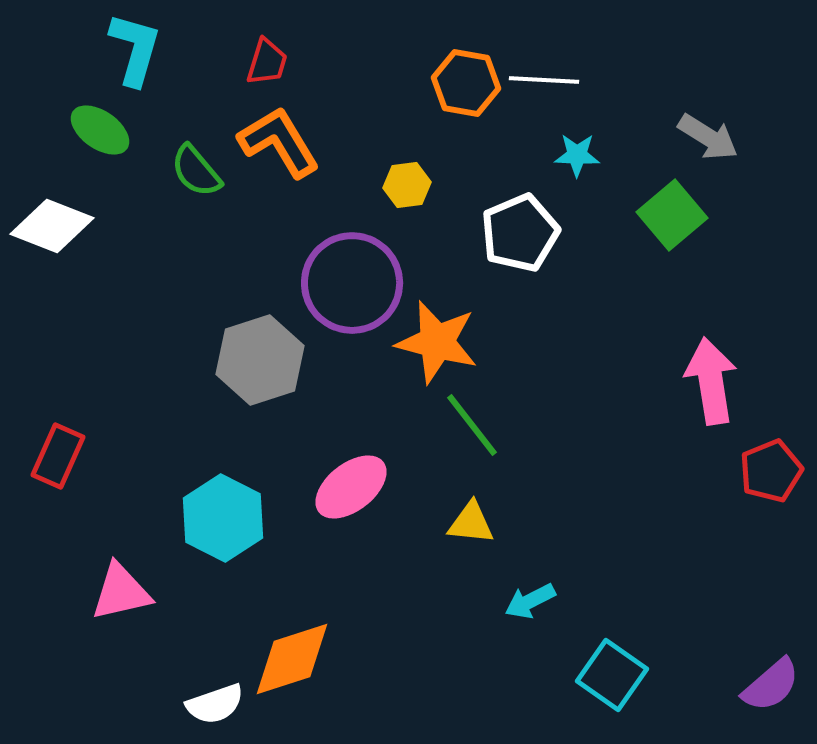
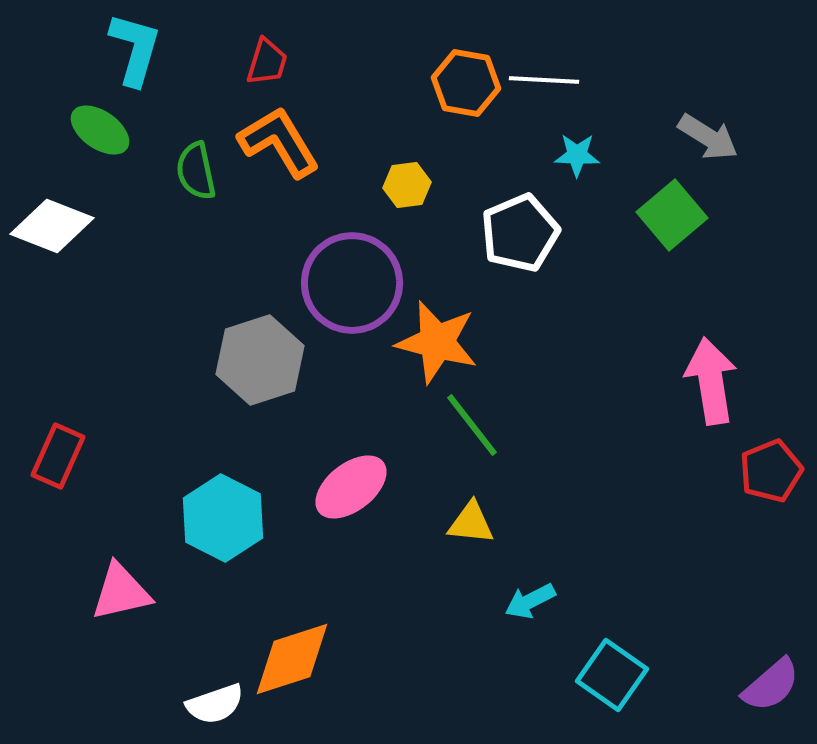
green semicircle: rotated 28 degrees clockwise
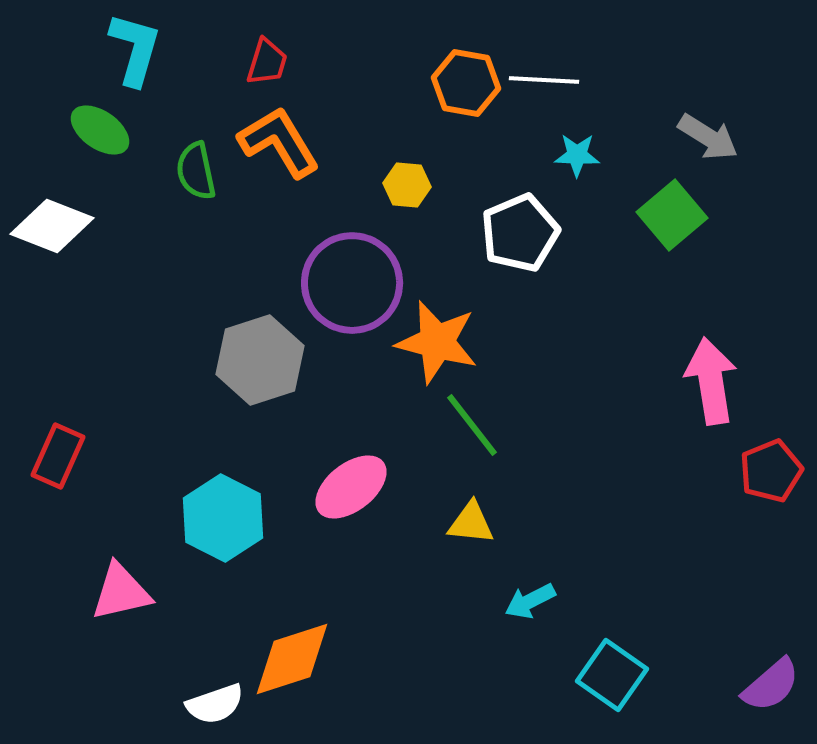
yellow hexagon: rotated 12 degrees clockwise
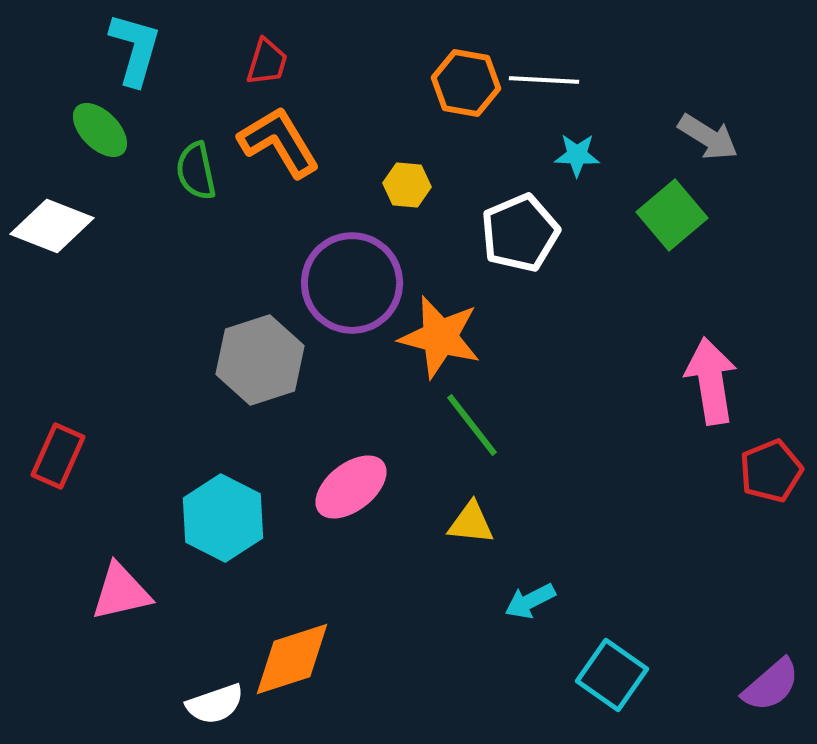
green ellipse: rotated 10 degrees clockwise
orange star: moved 3 px right, 5 px up
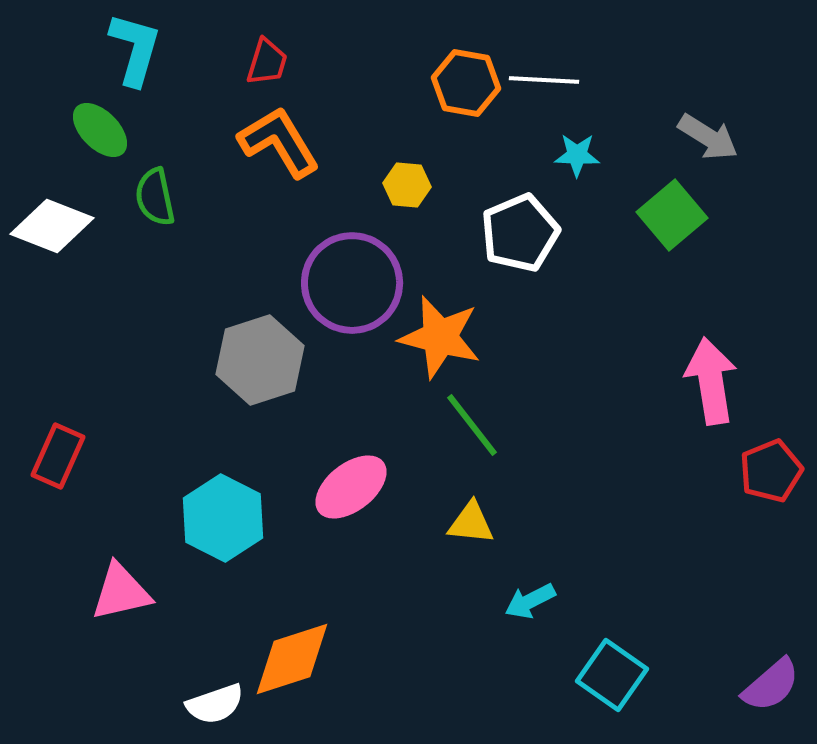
green semicircle: moved 41 px left, 26 px down
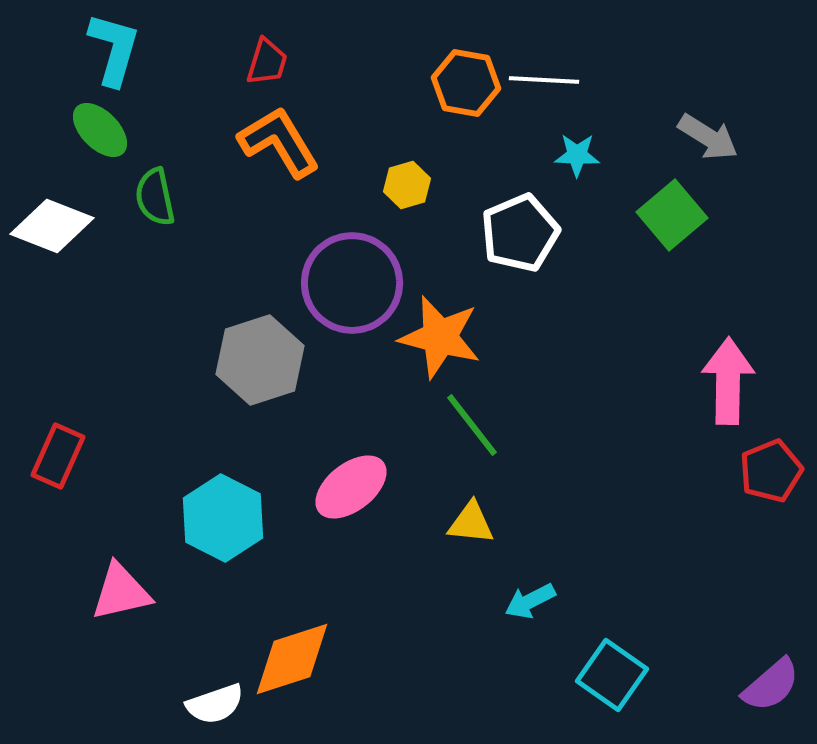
cyan L-shape: moved 21 px left
yellow hexagon: rotated 21 degrees counterclockwise
pink arrow: moved 17 px right; rotated 10 degrees clockwise
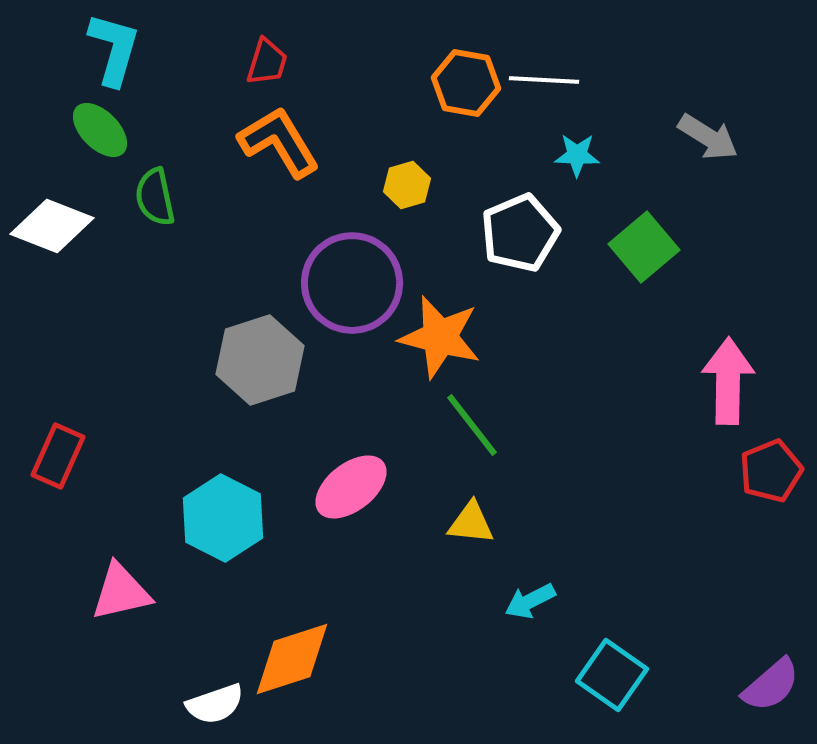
green square: moved 28 px left, 32 px down
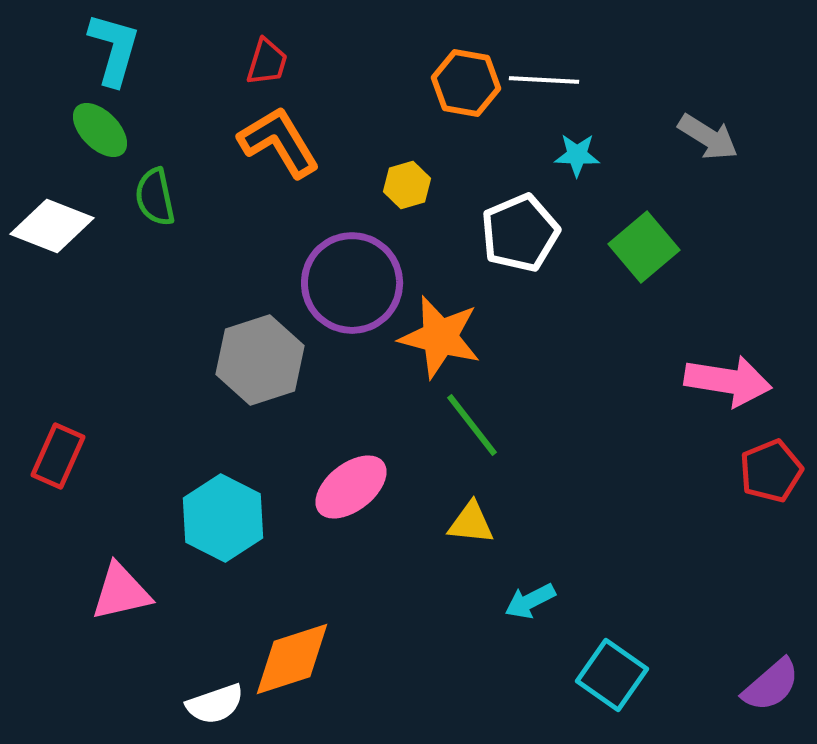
pink arrow: rotated 98 degrees clockwise
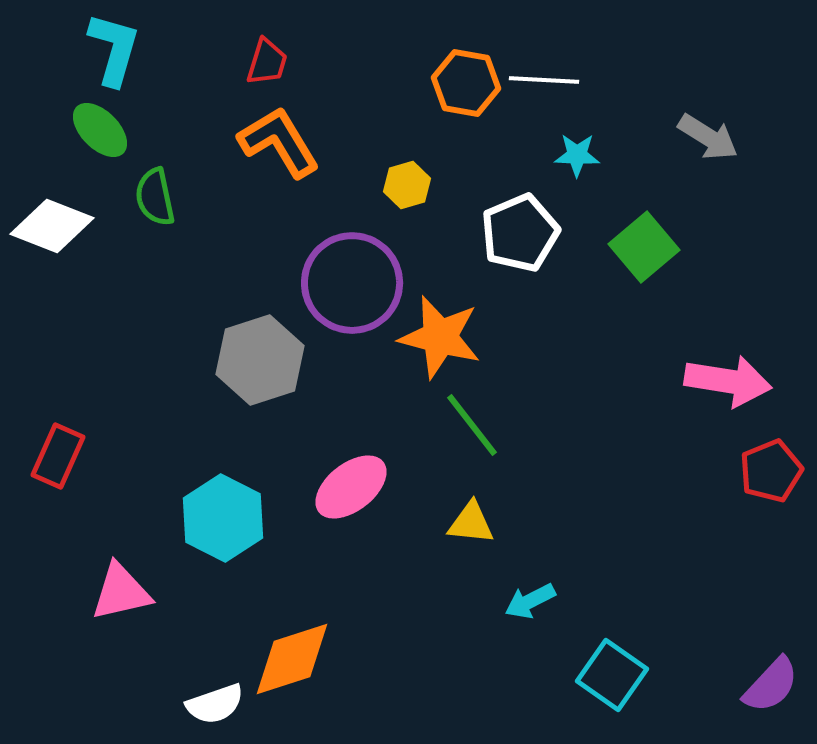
purple semicircle: rotated 6 degrees counterclockwise
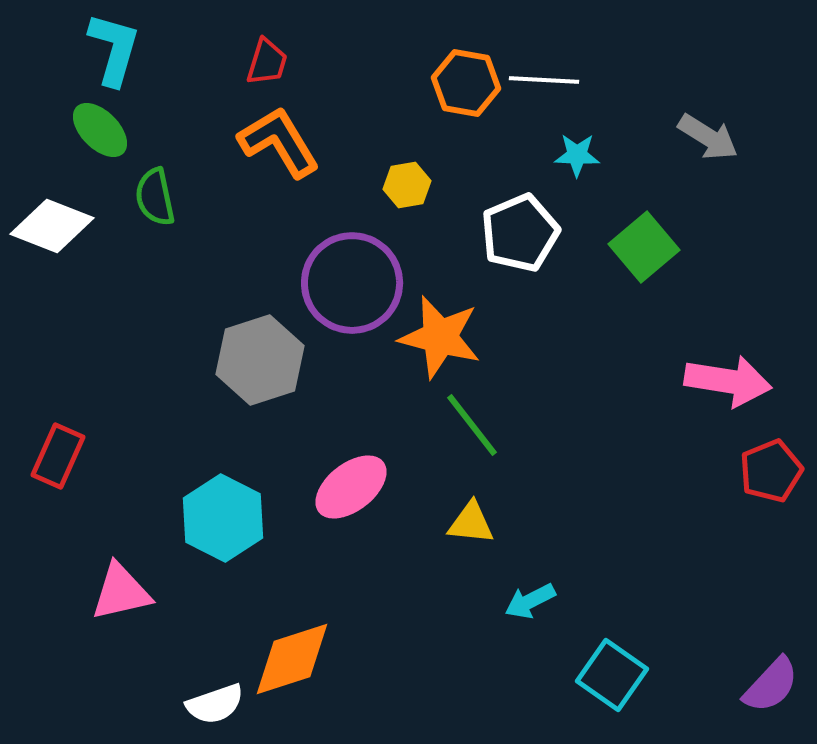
yellow hexagon: rotated 6 degrees clockwise
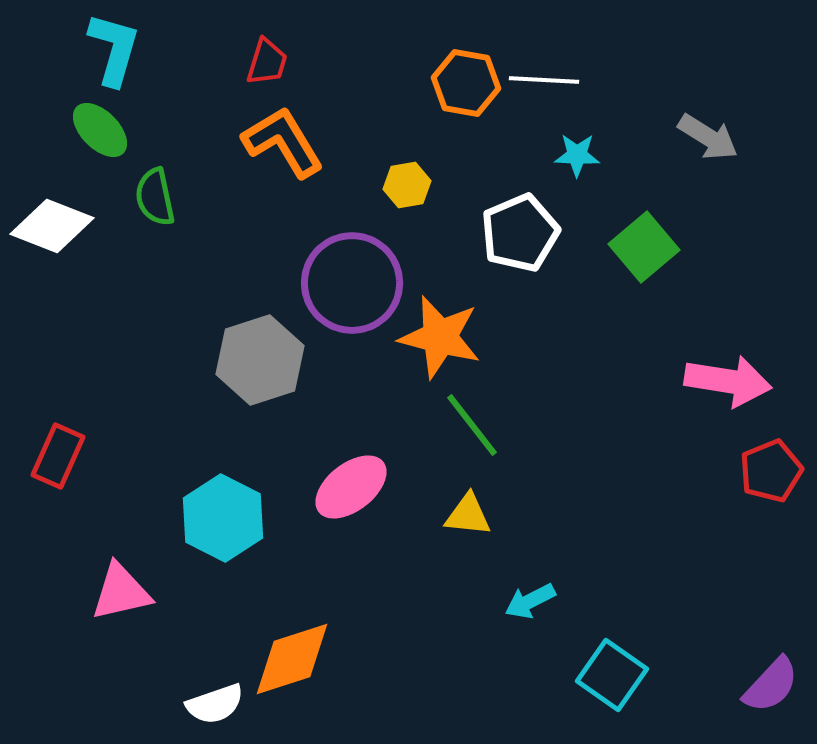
orange L-shape: moved 4 px right
yellow triangle: moved 3 px left, 8 px up
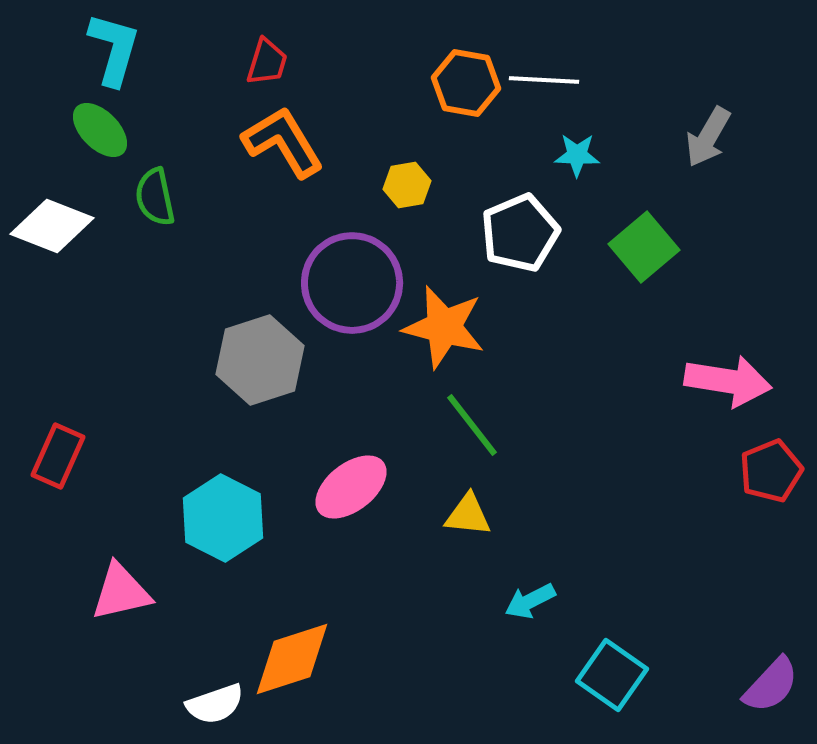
gray arrow: rotated 88 degrees clockwise
orange star: moved 4 px right, 10 px up
